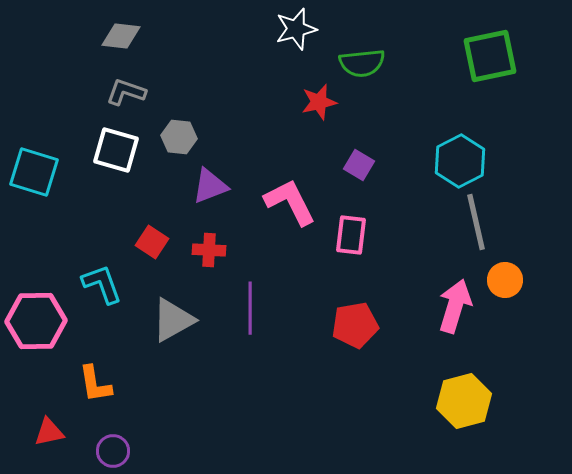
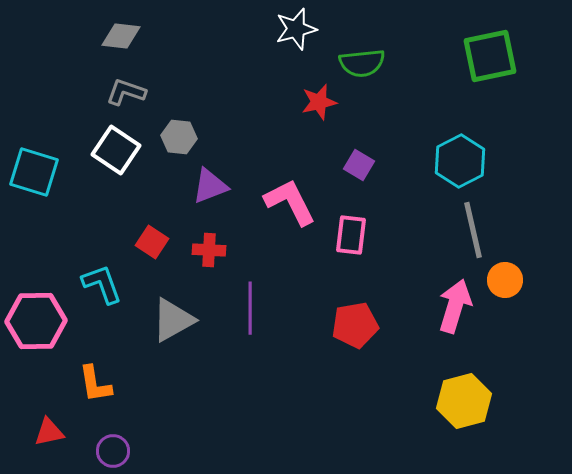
white square: rotated 18 degrees clockwise
gray line: moved 3 px left, 8 px down
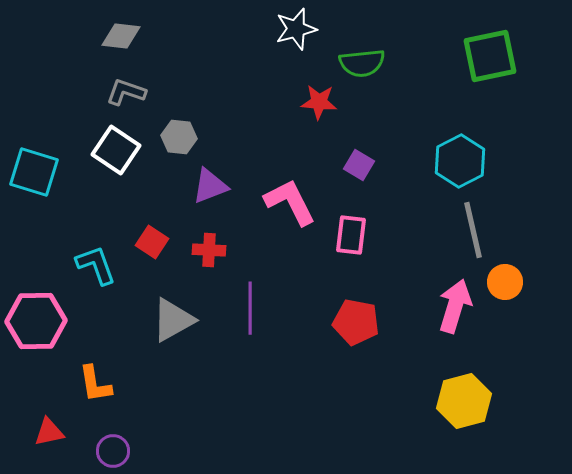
red star: rotated 18 degrees clockwise
orange circle: moved 2 px down
cyan L-shape: moved 6 px left, 19 px up
red pentagon: moved 1 px right, 3 px up; rotated 21 degrees clockwise
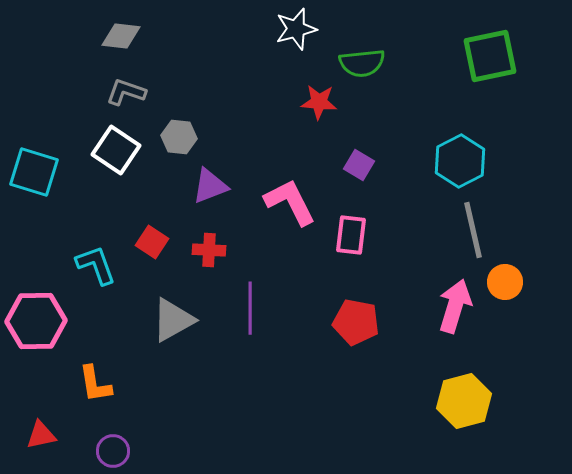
red triangle: moved 8 px left, 3 px down
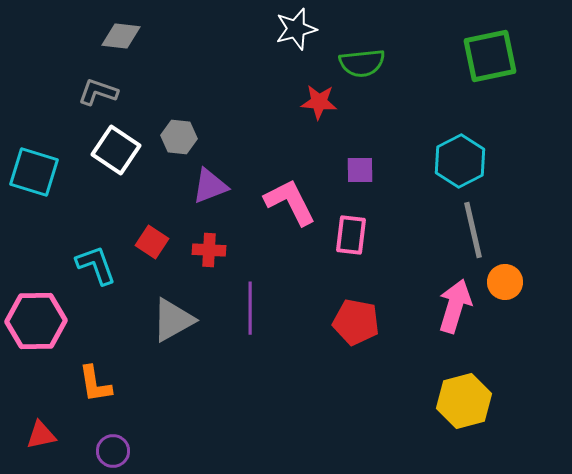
gray L-shape: moved 28 px left
purple square: moved 1 px right, 5 px down; rotated 32 degrees counterclockwise
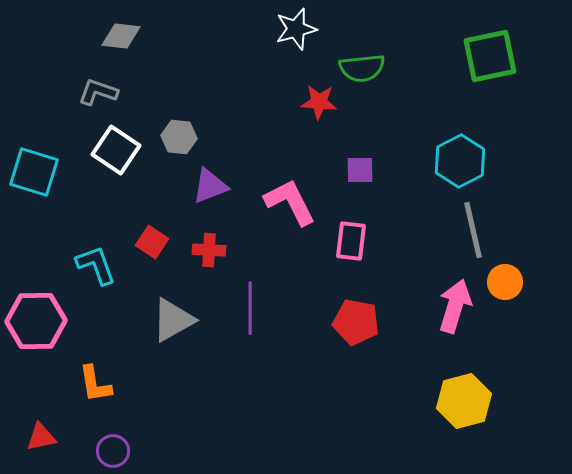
green semicircle: moved 5 px down
pink rectangle: moved 6 px down
red triangle: moved 2 px down
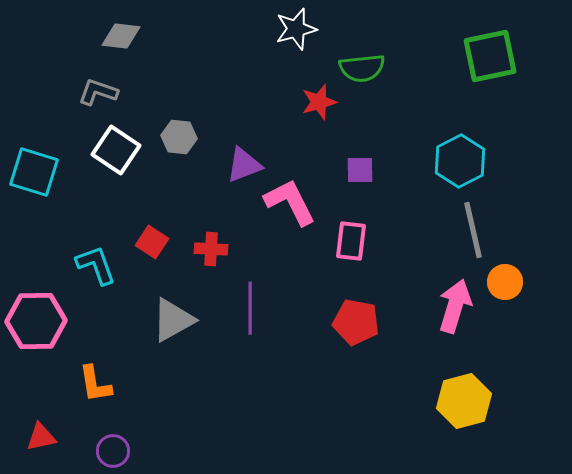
red star: rotated 21 degrees counterclockwise
purple triangle: moved 34 px right, 21 px up
red cross: moved 2 px right, 1 px up
